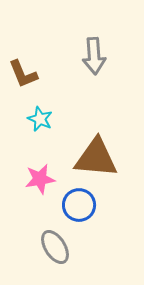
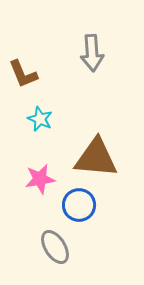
gray arrow: moved 2 px left, 3 px up
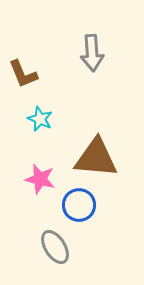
pink star: rotated 24 degrees clockwise
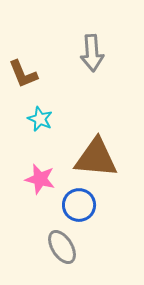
gray ellipse: moved 7 px right
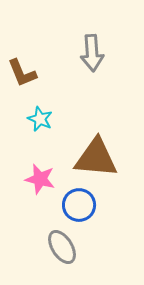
brown L-shape: moved 1 px left, 1 px up
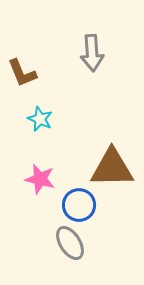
brown triangle: moved 16 px right, 10 px down; rotated 6 degrees counterclockwise
gray ellipse: moved 8 px right, 4 px up
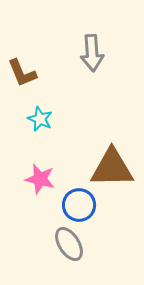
gray ellipse: moved 1 px left, 1 px down
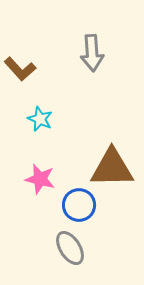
brown L-shape: moved 2 px left, 4 px up; rotated 20 degrees counterclockwise
gray ellipse: moved 1 px right, 4 px down
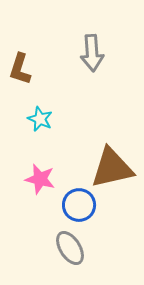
brown L-shape: rotated 60 degrees clockwise
brown triangle: rotated 12 degrees counterclockwise
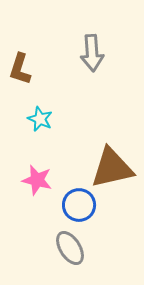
pink star: moved 3 px left, 1 px down
